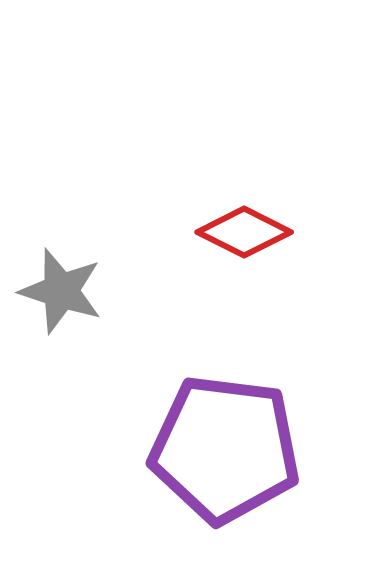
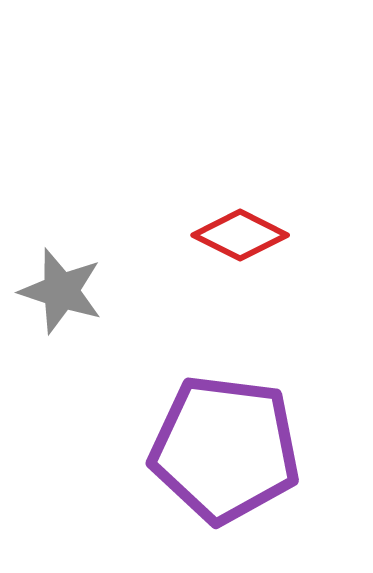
red diamond: moved 4 px left, 3 px down
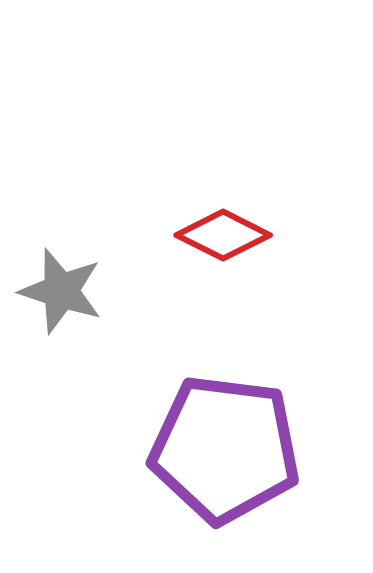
red diamond: moved 17 px left
